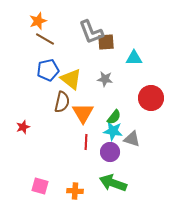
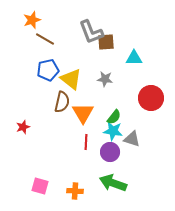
orange star: moved 6 px left, 1 px up
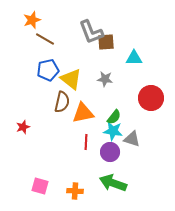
orange triangle: rotated 50 degrees clockwise
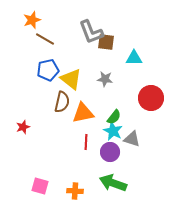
brown square: rotated 12 degrees clockwise
cyan star: rotated 18 degrees clockwise
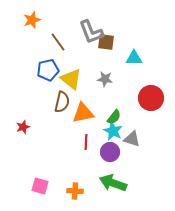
brown line: moved 13 px right, 3 px down; rotated 24 degrees clockwise
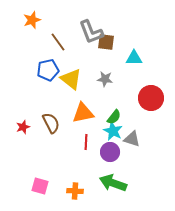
brown semicircle: moved 11 px left, 21 px down; rotated 40 degrees counterclockwise
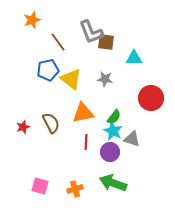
orange cross: moved 2 px up; rotated 21 degrees counterclockwise
